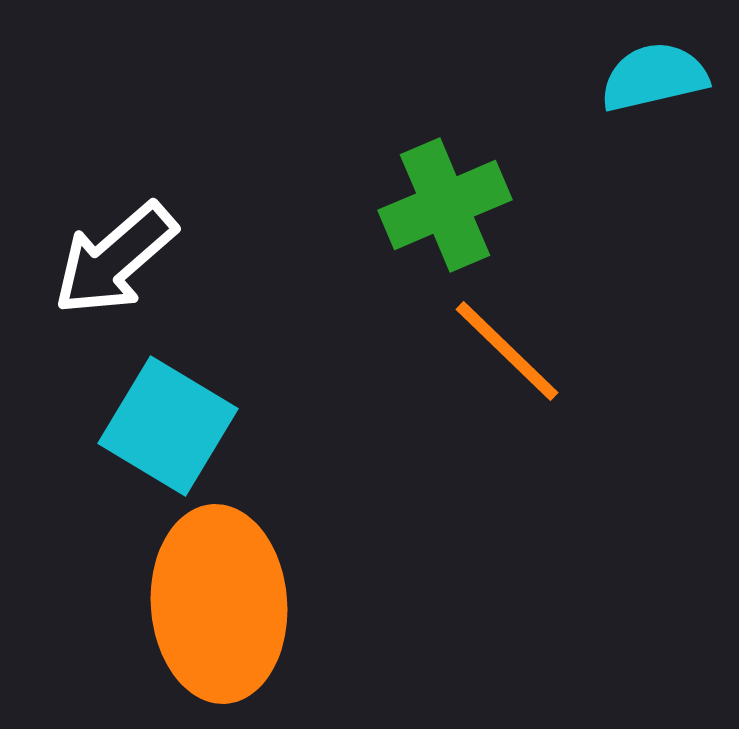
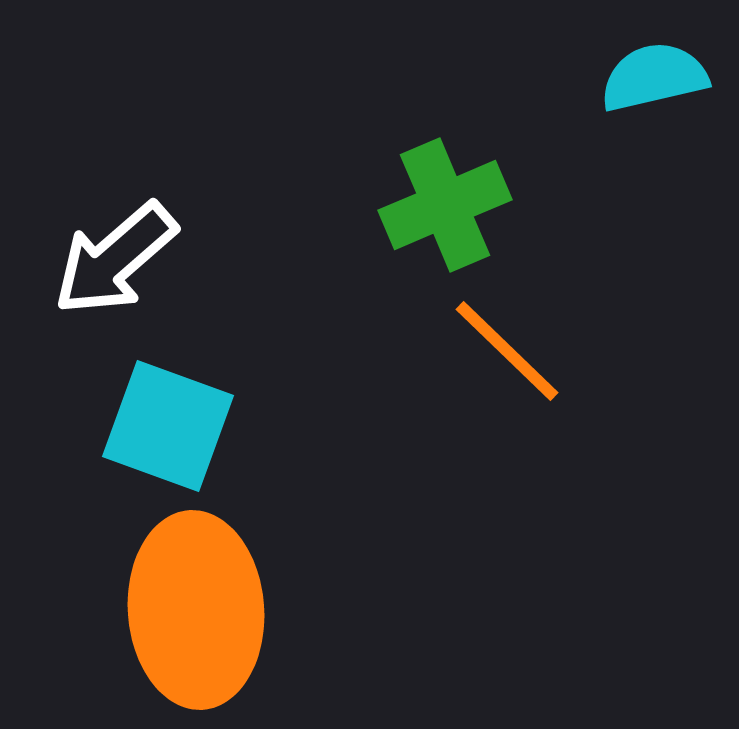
cyan square: rotated 11 degrees counterclockwise
orange ellipse: moved 23 px left, 6 px down
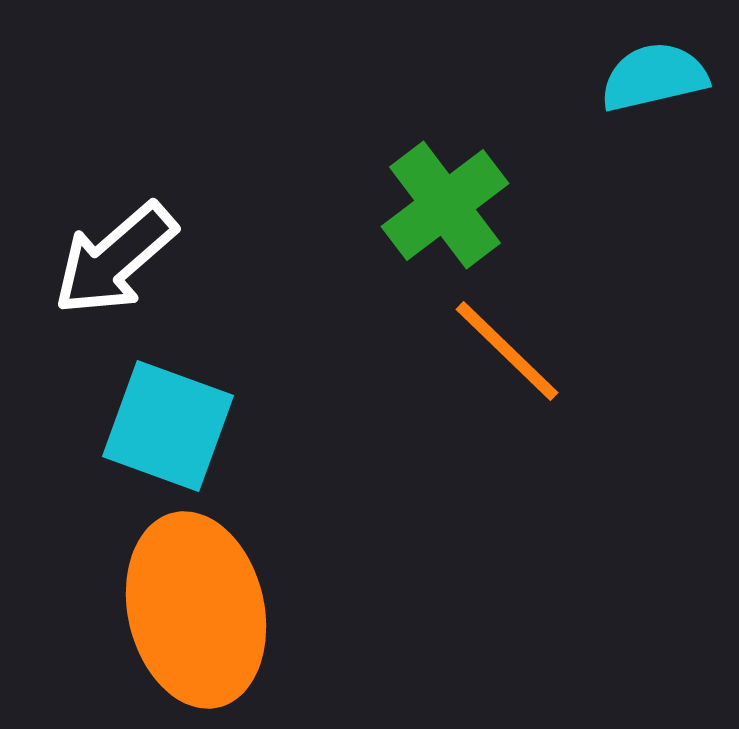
green cross: rotated 14 degrees counterclockwise
orange ellipse: rotated 9 degrees counterclockwise
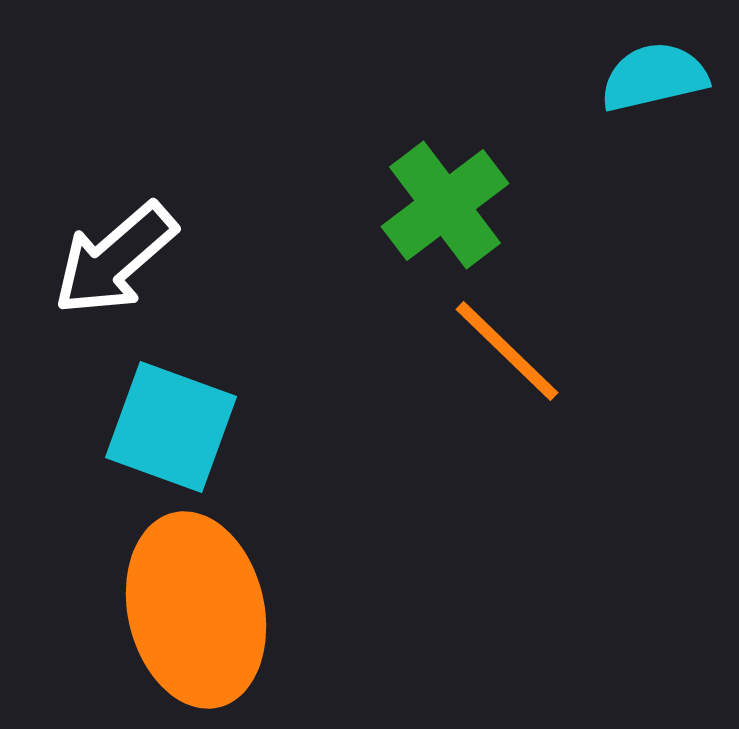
cyan square: moved 3 px right, 1 px down
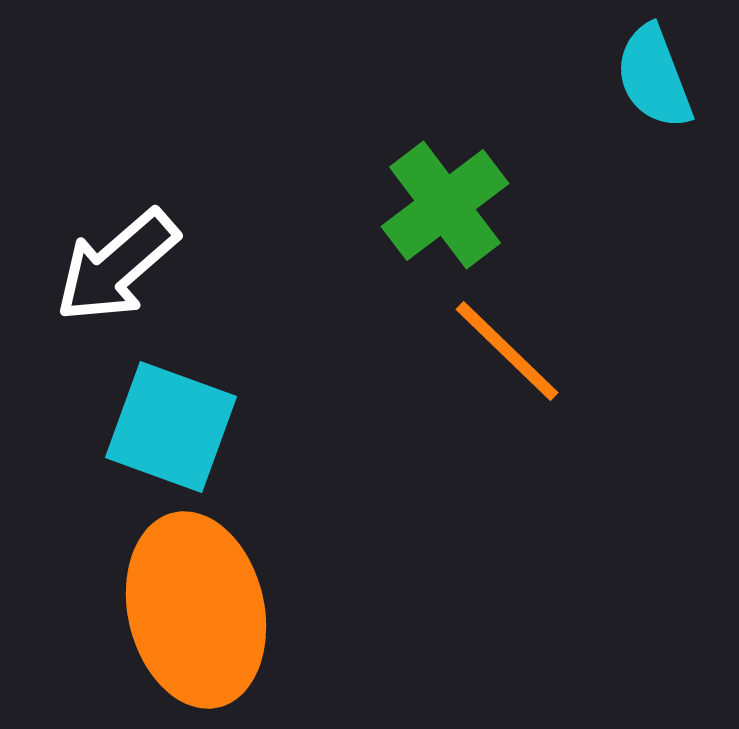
cyan semicircle: rotated 98 degrees counterclockwise
white arrow: moved 2 px right, 7 px down
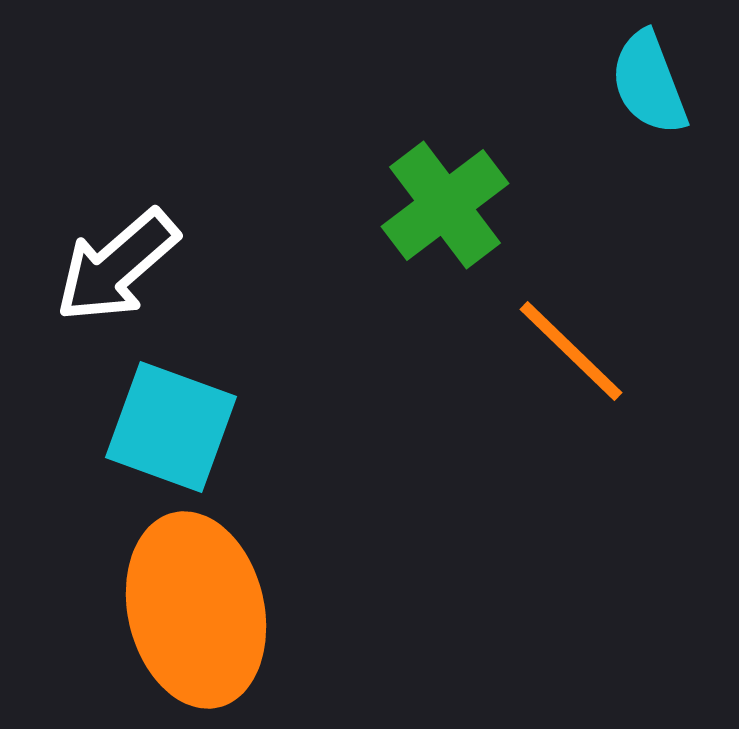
cyan semicircle: moved 5 px left, 6 px down
orange line: moved 64 px right
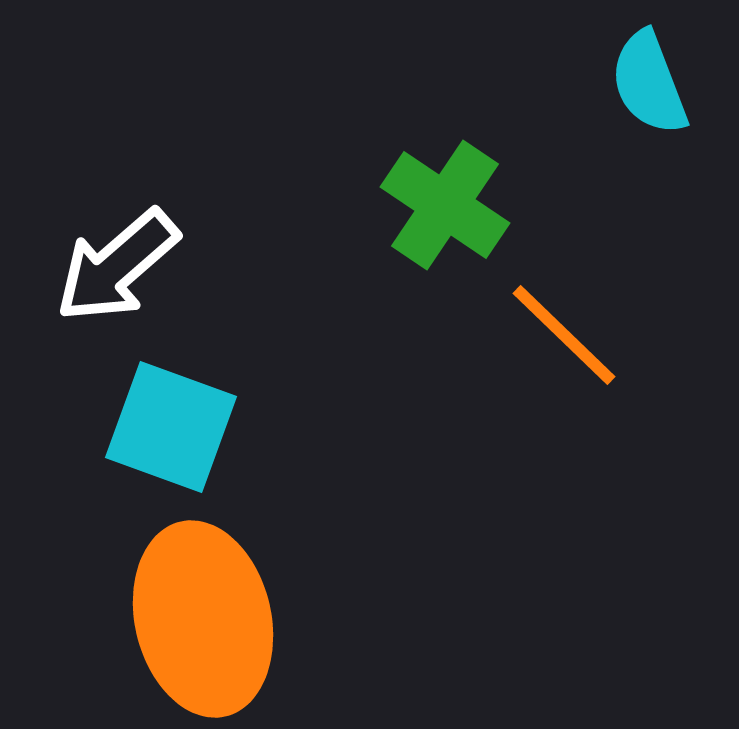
green cross: rotated 19 degrees counterclockwise
orange line: moved 7 px left, 16 px up
orange ellipse: moved 7 px right, 9 px down
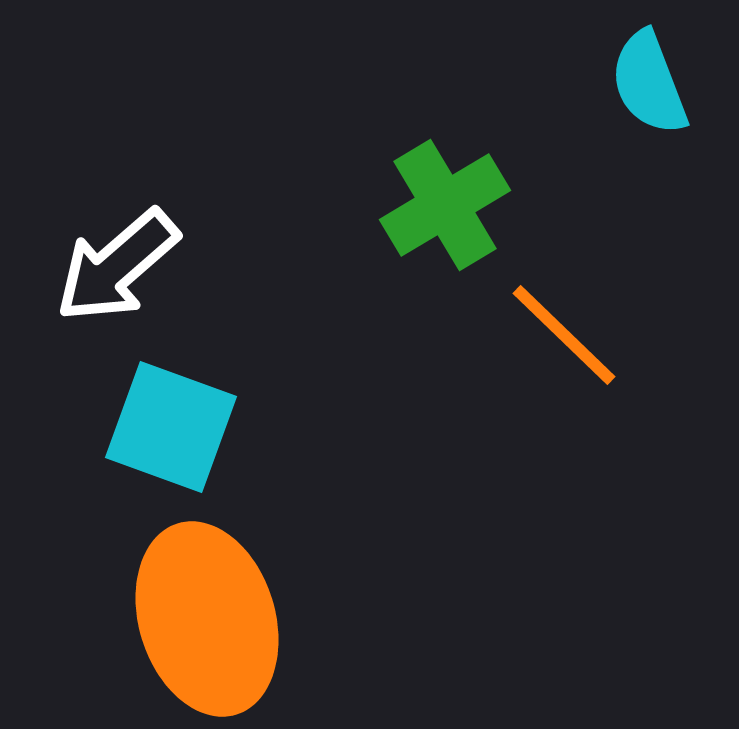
green cross: rotated 25 degrees clockwise
orange ellipse: moved 4 px right; rotated 4 degrees counterclockwise
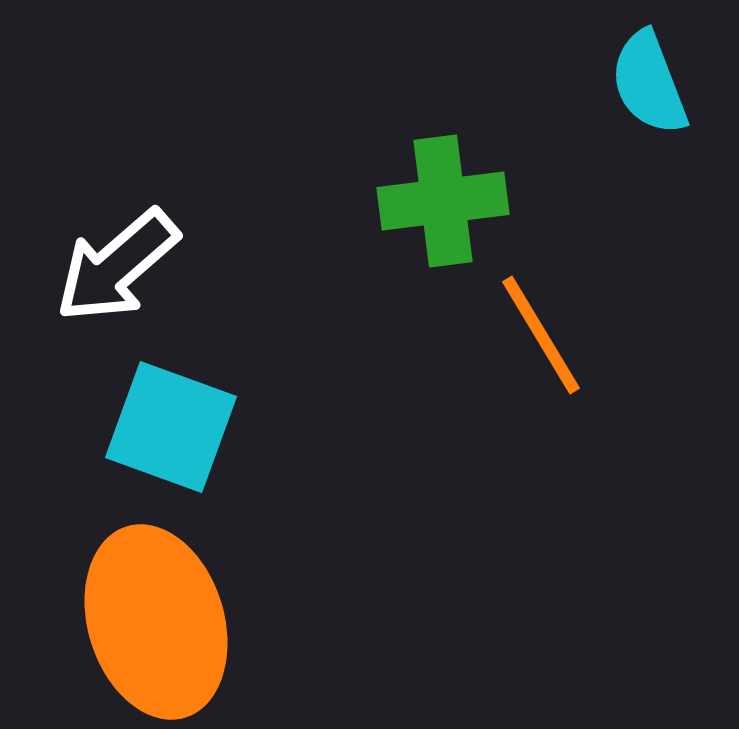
green cross: moved 2 px left, 4 px up; rotated 24 degrees clockwise
orange line: moved 23 px left; rotated 15 degrees clockwise
orange ellipse: moved 51 px left, 3 px down
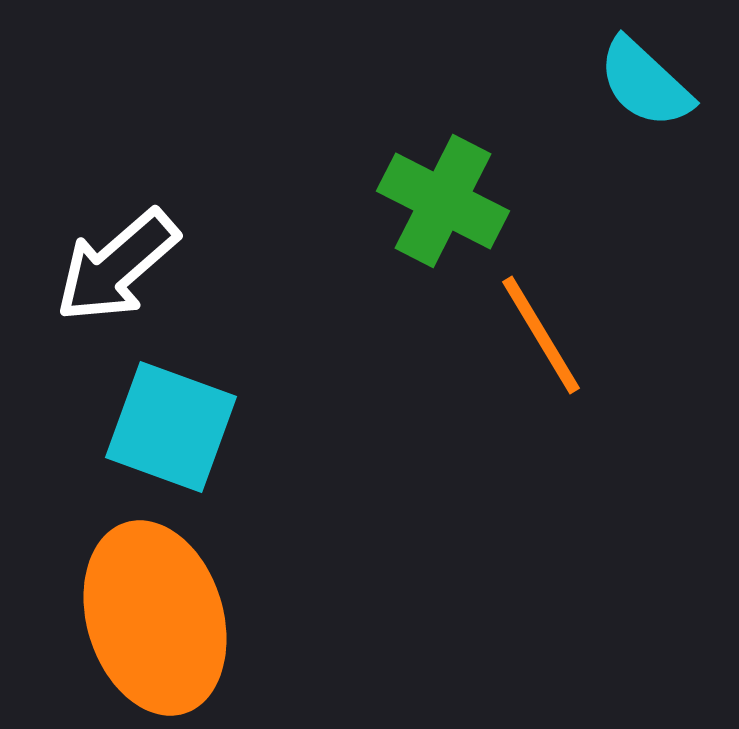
cyan semicircle: moved 4 px left; rotated 26 degrees counterclockwise
green cross: rotated 34 degrees clockwise
orange ellipse: moved 1 px left, 4 px up
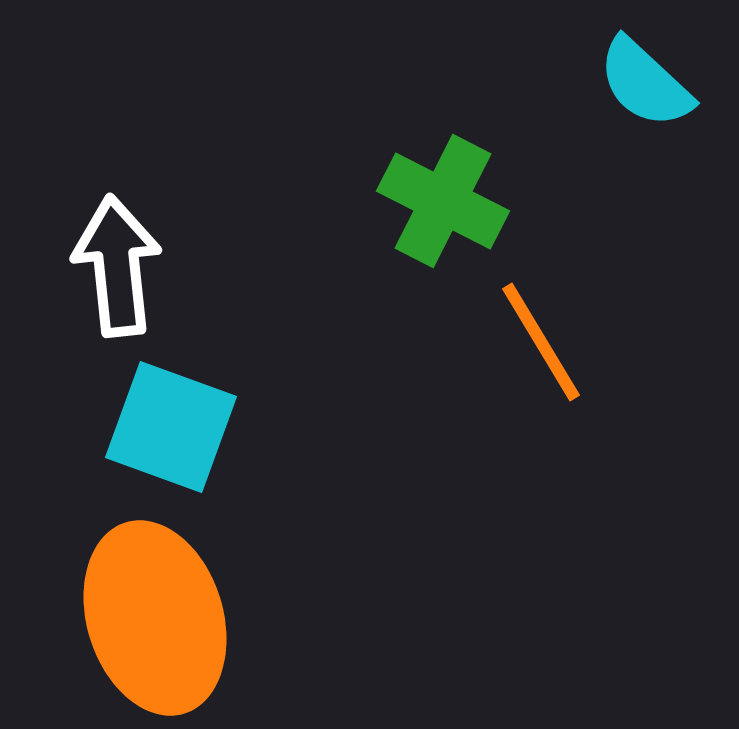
white arrow: rotated 125 degrees clockwise
orange line: moved 7 px down
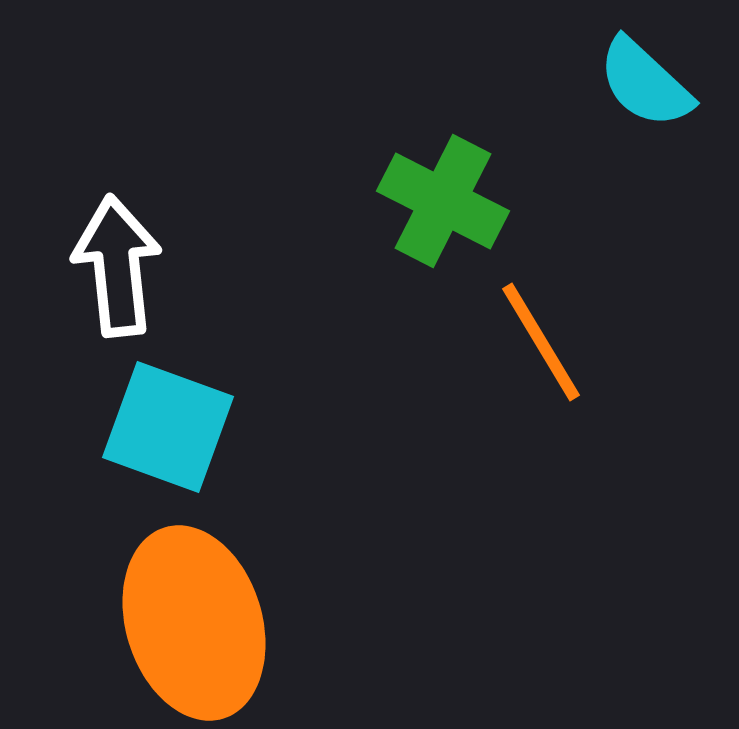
cyan square: moved 3 px left
orange ellipse: moved 39 px right, 5 px down
